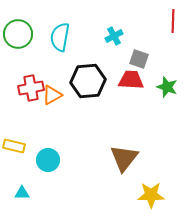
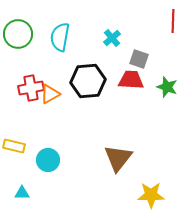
cyan cross: moved 2 px left, 2 px down; rotated 12 degrees counterclockwise
orange triangle: moved 2 px left, 1 px up
brown triangle: moved 6 px left
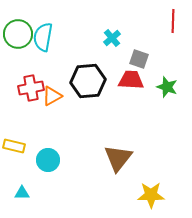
cyan semicircle: moved 17 px left
orange triangle: moved 2 px right, 2 px down
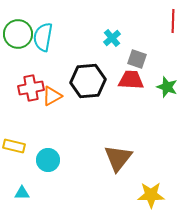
gray square: moved 2 px left
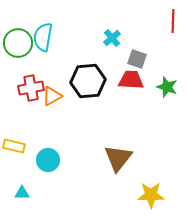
green circle: moved 9 px down
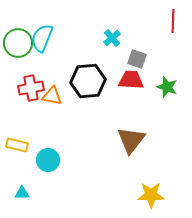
cyan semicircle: moved 1 px left, 1 px down; rotated 12 degrees clockwise
orange triangle: rotated 40 degrees clockwise
yellow rectangle: moved 3 px right, 1 px up
brown triangle: moved 13 px right, 18 px up
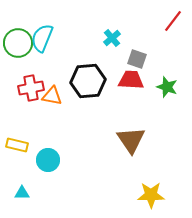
red line: rotated 35 degrees clockwise
brown triangle: rotated 12 degrees counterclockwise
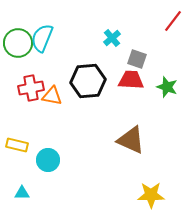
brown triangle: rotated 32 degrees counterclockwise
